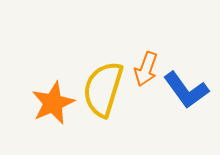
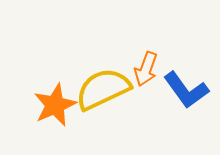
yellow semicircle: rotated 48 degrees clockwise
orange star: moved 2 px right, 2 px down
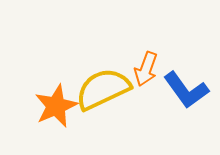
orange star: moved 1 px right, 1 px down
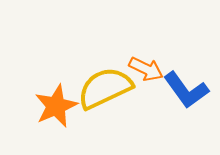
orange arrow: rotated 84 degrees counterclockwise
yellow semicircle: moved 2 px right, 1 px up
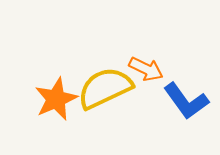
blue L-shape: moved 11 px down
orange star: moved 7 px up
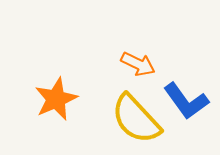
orange arrow: moved 8 px left, 5 px up
yellow semicircle: moved 31 px right, 31 px down; rotated 108 degrees counterclockwise
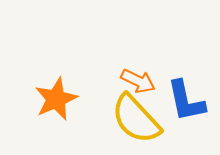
orange arrow: moved 17 px down
blue L-shape: rotated 24 degrees clockwise
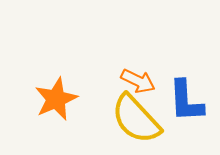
blue L-shape: rotated 9 degrees clockwise
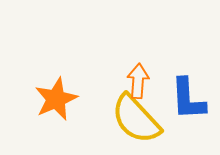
orange arrow: rotated 112 degrees counterclockwise
blue L-shape: moved 2 px right, 2 px up
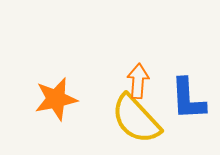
orange star: rotated 12 degrees clockwise
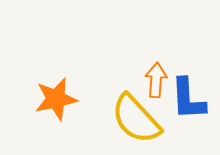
orange arrow: moved 18 px right, 1 px up
